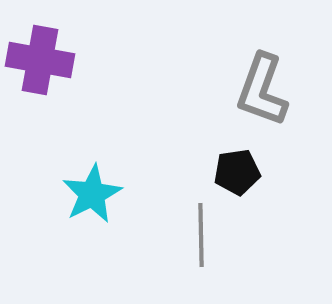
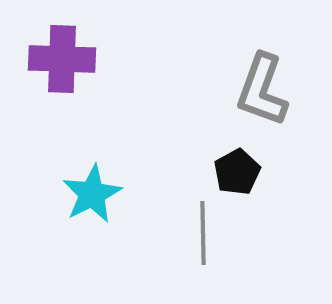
purple cross: moved 22 px right, 1 px up; rotated 8 degrees counterclockwise
black pentagon: rotated 21 degrees counterclockwise
gray line: moved 2 px right, 2 px up
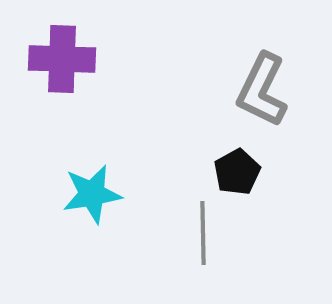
gray L-shape: rotated 6 degrees clockwise
cyan star: rotated 18 degrees clockwise
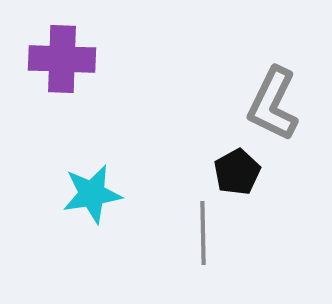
gray L-shape: moved 11 px right, 14 px down
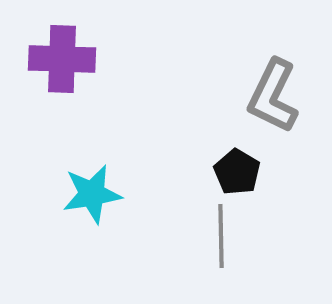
gray L-shape: moved 8 px up
black pentagon: rotated 12 degrees counterclockwise
gray line: moved 18 px right, 3 px down
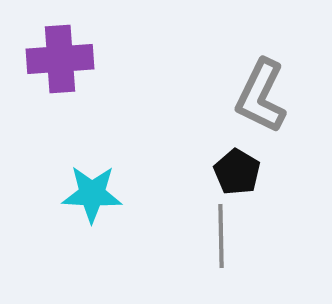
purple cross: moved 2 px left; rotated 6 degrees counterclockwise
gray L-shape: moved 12 px left
cyan star: rotated 12 degrees clockwise
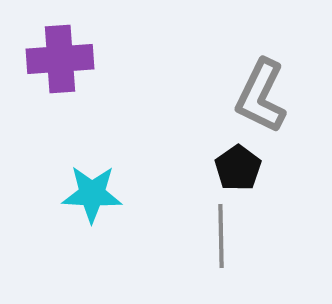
black pentagon: moved 1 px right, 4 px up; rotated 6 degrees clockwise
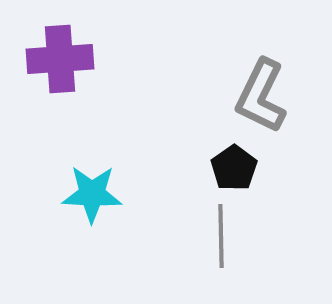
black pentagon: moved 4 px left
